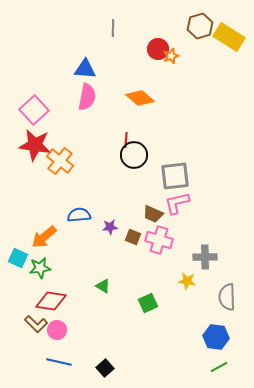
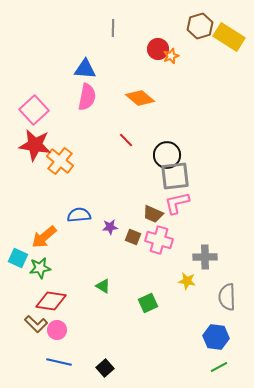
red line: rotated 49 degrees counterclockwise
black circle: moved 33 px right
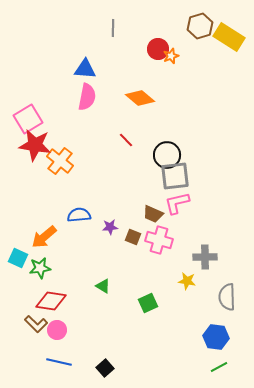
pink square: moved 6 px left, 9 px down; rotated 12 degrees clockwise
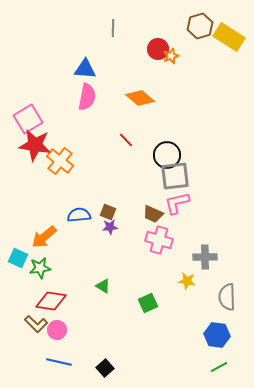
brown square: moved 25 px left, 25 px up
blue hexagon: moved 1 px right, 2 px up
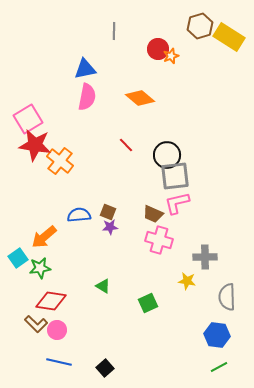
gray line: moved 1 px right, 3 px down
blue triangle: rotated 15 degrees counterclockwise
red line: moved 5 px down
cyan square: rotated 30 degrees clockwise
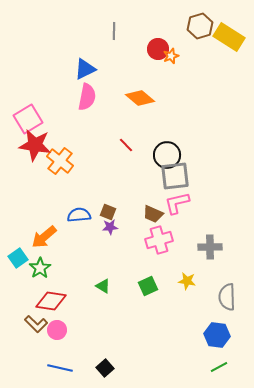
blue triangle: rotated 15 degrees counterclockwise
pink cross: rotated 32 degrees counterclockwise
gray cross: moved 5 px right, 10 px up
green star: rotated 25 degrees counterclockwise
green square: moved 17 px up
blue line: moved 1 px right, 6 px down
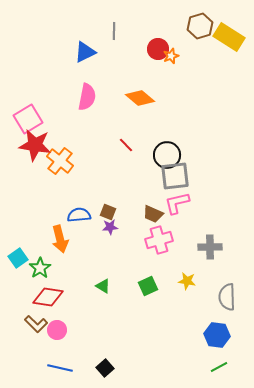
blue triangle: moved 17 px up
orange arrow: moved 16 px right, 2 px down; rotated 64 degrees counterclockwise
red diamond: moved 3 px left, 4 px up
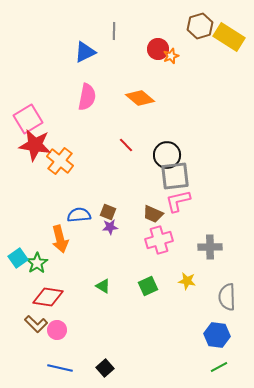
pink L-shape: moved 1 px right, 2 px up
green star: moved 3 px left, 5 px up
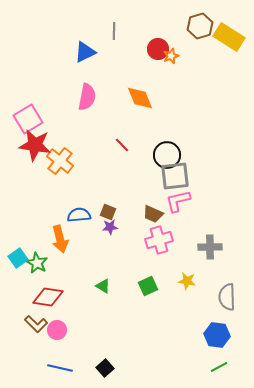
orange diamond: rotated 28 degrees clockwise
red line: moved 4 px left
green star: rotated 10 degrees counterclockwise
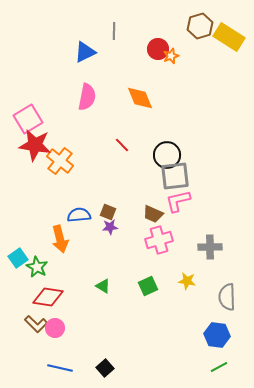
green star: moved 4 px down
pink circle: moved 2 px left, 2 px up
